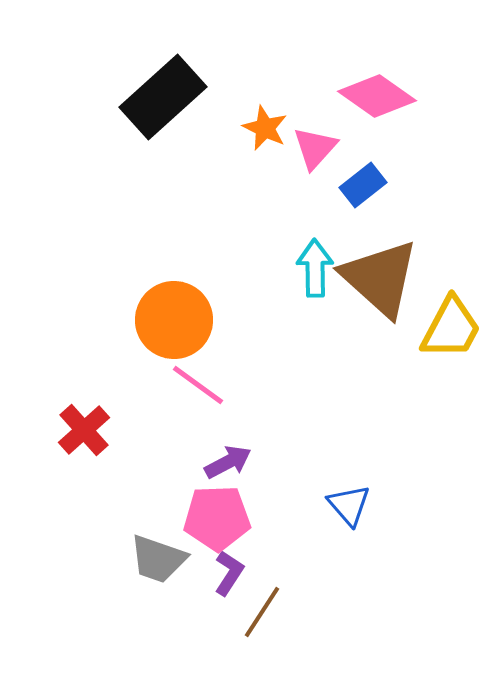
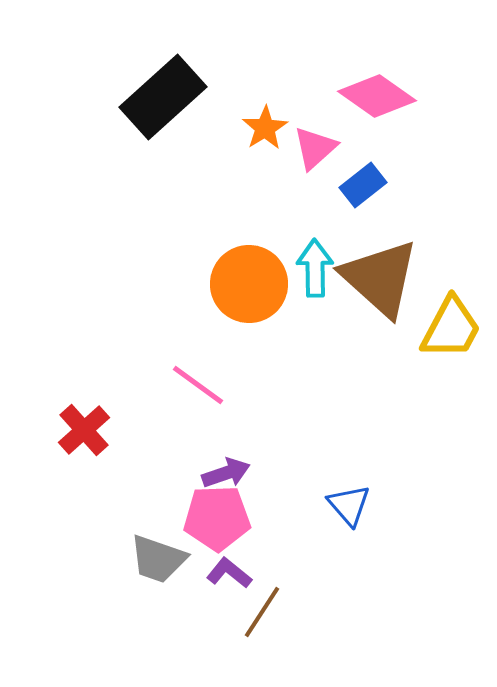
orange star: rotated 15 degrees clockwise
pink triangle: rotated 6 degrees clockwise
orange circle: moved 75 px right, 36 px up
purple arrow: moved 2 px left, 11 px down; rotated 9 degrees clockwise
purple L-shape: rotated 84 degrees counterclockwise
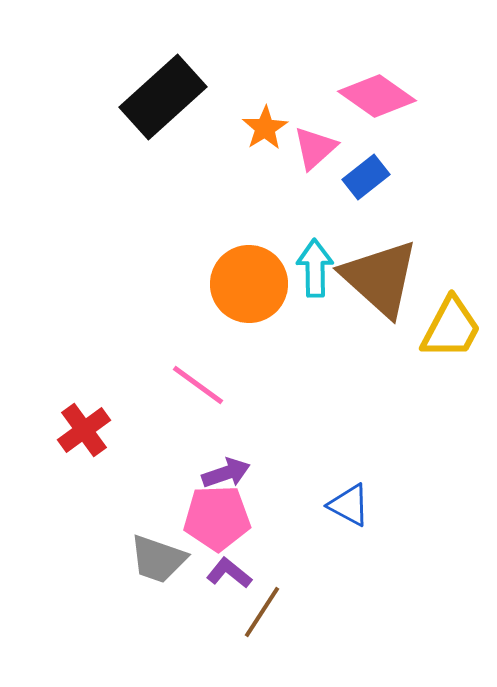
blue rectangle: moved 3 px right, 8 px up
red cross: rotated 6 degrees clockwise
blue triangle: rotated 21 degrees counterclockwise
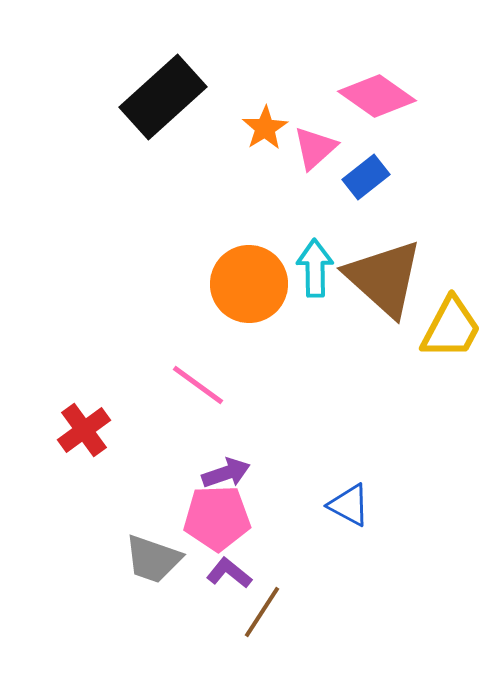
brown triangle: moved 4 px right
gray trapezoid: moved 5 px left
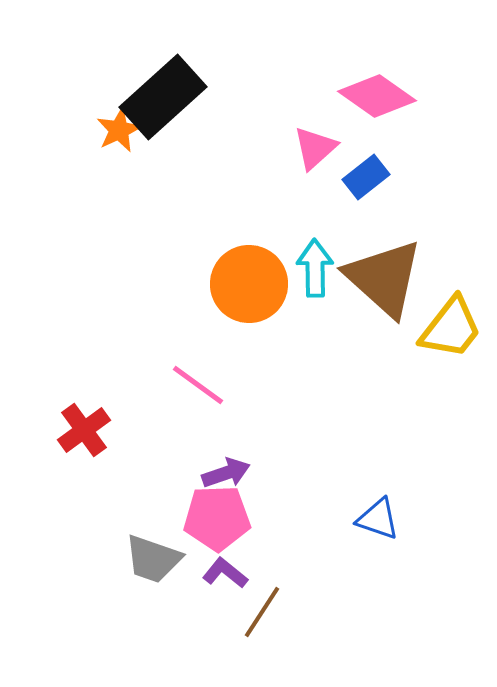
orange star: moved 146 px left, 2 px down; rotated 6 degrees clockwise
yellow trapezoid: rotated 10 degrees clockwise
blue triangle: moved 29 px right, 14 px down; rotated 9 degrees counterclockwise
purple L-shape: moved 4 px left
